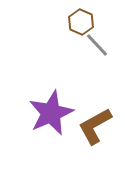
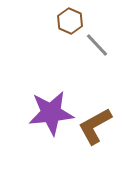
brown hexagon: moved 11 px left, 1 px up
purple star: rotated 18 degrees clockwise
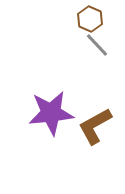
brown hexagon: moved 20 px right, 2 px up
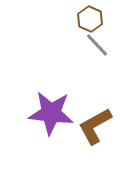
purple star: rotated 12 degrees clockwise
